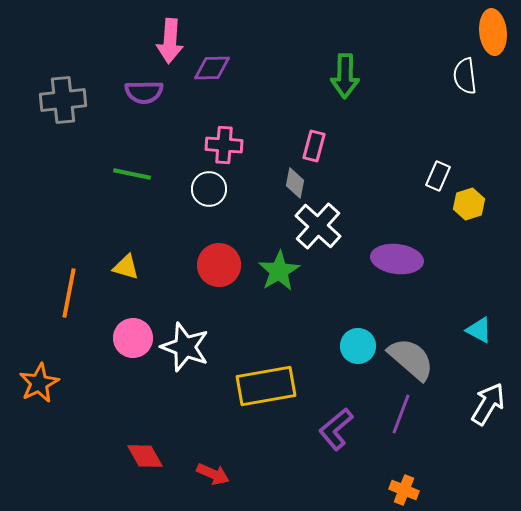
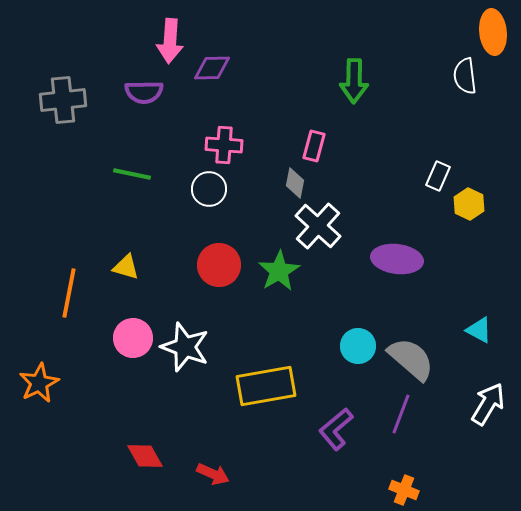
green arrow: moved 9 px right, 5 px down
yellow hexagon: rotated 16 degrees counterclockwise
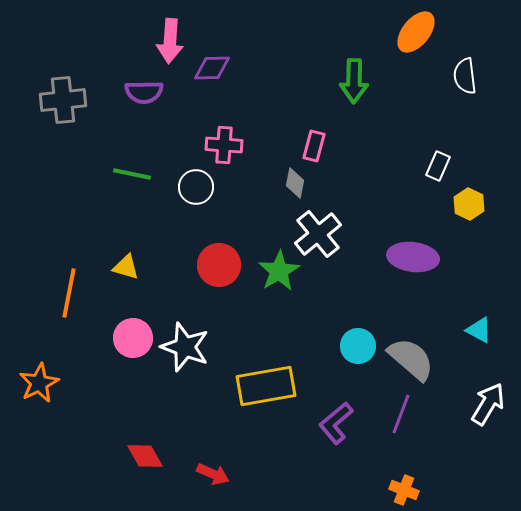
orange ellipse: moved 77 px left; rotated 45 degrees clockwise
white rectangle: moved 10 px up
white circle: moved 13 px left, 2 px up
white cross: moved 8 px down; rotated 9 degrees clockwise
purple ellipse: moved 16 px right, 2 px up
purple L-shape: moved 6 px up
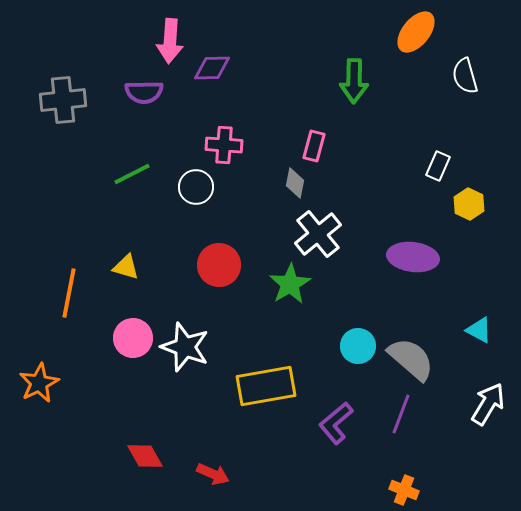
white semicircle: rotated 9 degrees counterclockwise
green line: rotated 39 degrees counterclockwise
green star: moved 11 px right, 13 px down
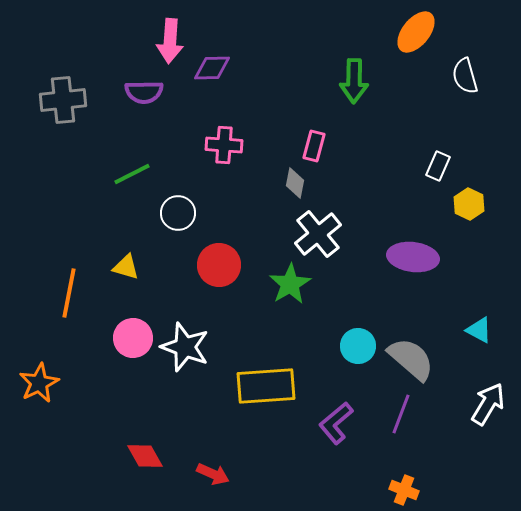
white circle: moved 18 px left, 26 px down
yellow rectangle: rotated 6 degrees clockwise
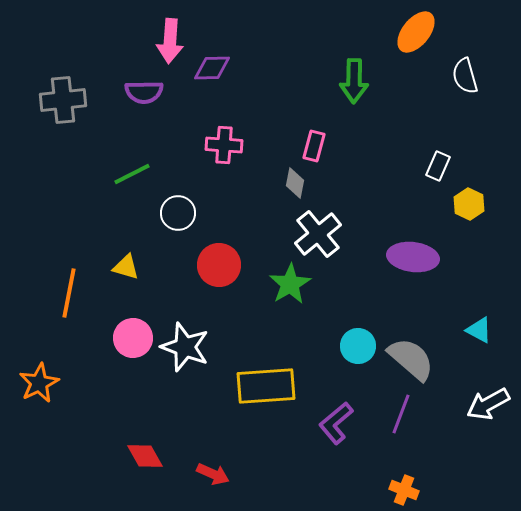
white arrow: rotated 150 degrees counterclockwise
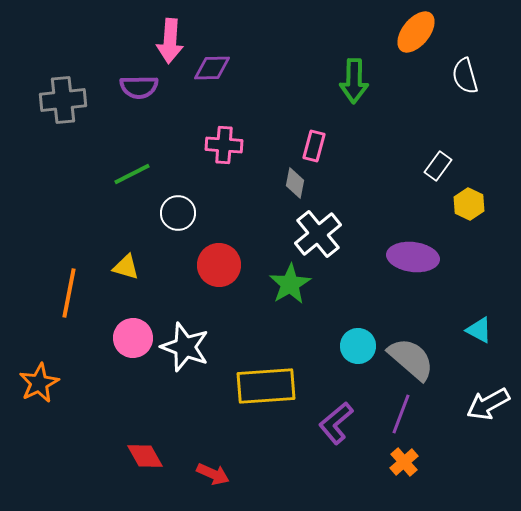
purple semicircle: moved 5 px left, 5 px up
white rectangle: rotated 12 degrees clockwise
orange cross: moved 28 px up; rotated 28 degrees clockwise
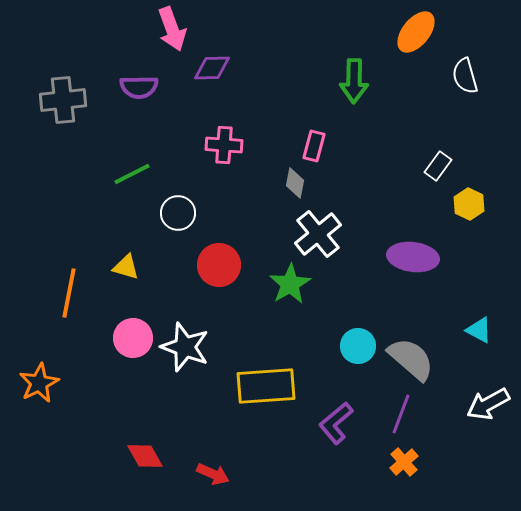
pink arrow: moved 2 px right, 12 px up; rotated 24 degrees counterclockwise
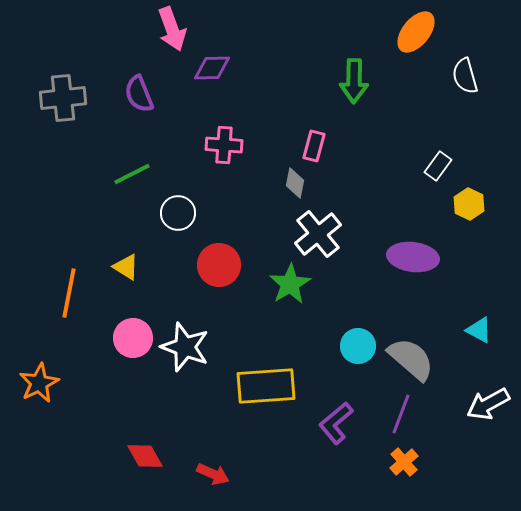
purple semicircle: moved 7 px down; rotated 69 degrees clockwise
gray cross: moved 2 px up
yellow triangle: rotated 16 degrees clockwise
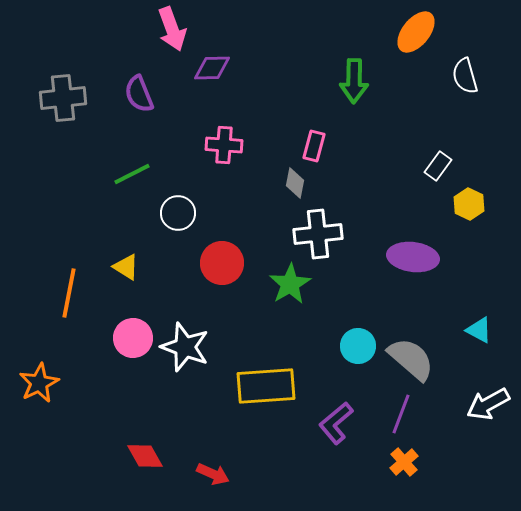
white cross: rotated 33 degrees clockwise
red circle: moved 3 px right, 2 px up
